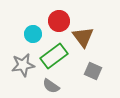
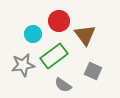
brown triangle: moved 2 px right, 2 px up
gray semicircle: moved 12 px right, 1 px up
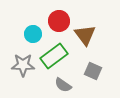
gray star: rotated 10 degrees clockwise
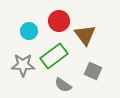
cyan circle: moved 4 px left, 3 px up
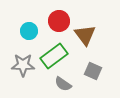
gray semicircle: moved 1 px up
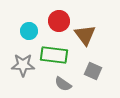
green rectangle: moved 1 px up; rotated 44 degrees clockwise
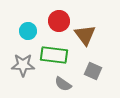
cyan circle: moved 1 px left
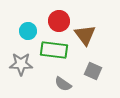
green rectangle: moved 5 px up
gray star: moved 2 px left, 1 px up
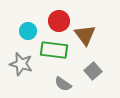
gray star: rotated 15 degrees clockwise
gray square: rotated 24 degrees clockwise
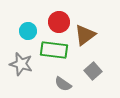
red circle: moved 1 px down
brown triangle: rotated 30 degrees clockwise
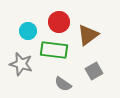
brown triangle: moved 3 px right
gray square: moved 1 px right; rotated 12 degrees clockwise
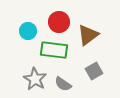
gray star: moved 14 px right, 15 px down; rotated 15 degrees clockwise
